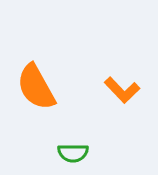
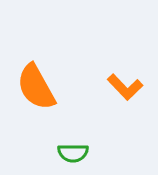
orange L-shape: moved 3 px right, 3 px up
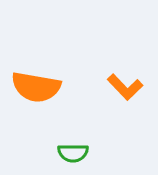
orange semicircle: rotated 51 degrees counterclockwise
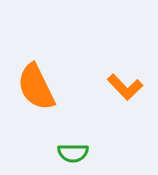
orange semicircle: rotated 54 degrees clockwise
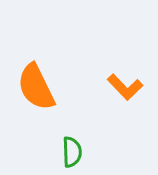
green semicircle: moved 1 px left, 1 px up; rotated 92 degrees counterclockwise
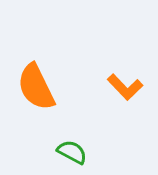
green semicircle: rotated 60 degrees counterclockwise
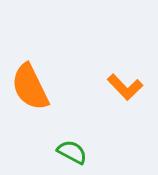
orange semicircle: moved 6 px left
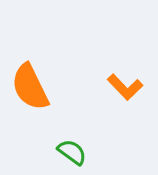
green semicircle: rotated 8 degrees clockwise
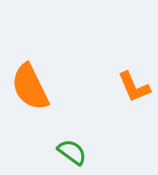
orange L-shape: moved 9 px right; rotated 21 degrees clockwise
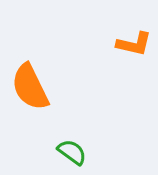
orange L-shape: moved 43 px up; rotated 54 degrees counterclockwise
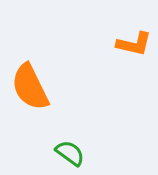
green semicircle: moved 2 px left, 1 px down
